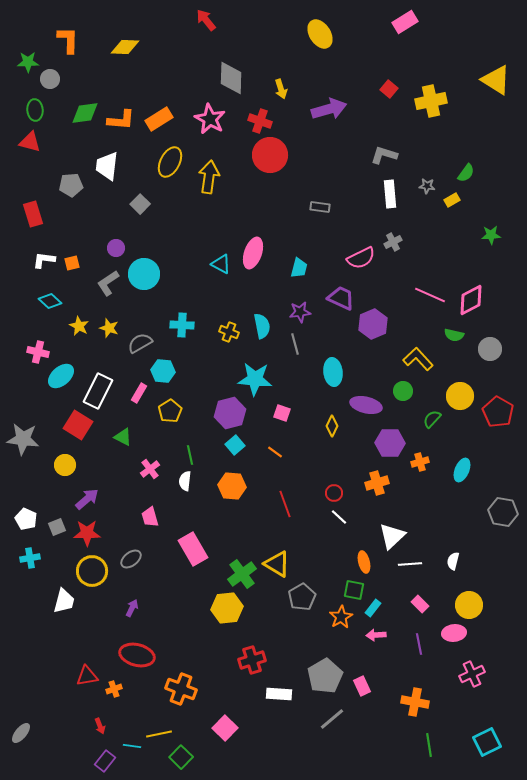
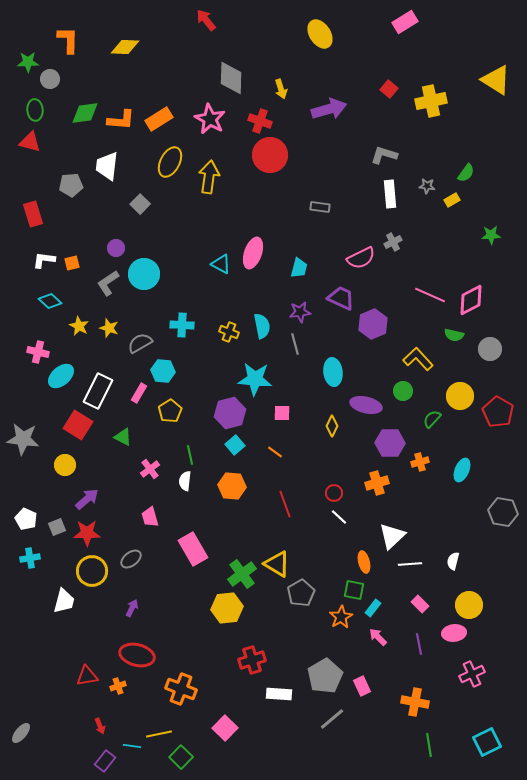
pink square at (282, 413): rotated 18 degrees counterclockwise
gray pentagon at (302, 597): moved 1 px left, 4 px up
pink arrow at (376, 635): moved 2 px right, 2 px down; rotated 48 degrees clockwise
orange cross at (114, 689): moved 4 px right, 3 px up
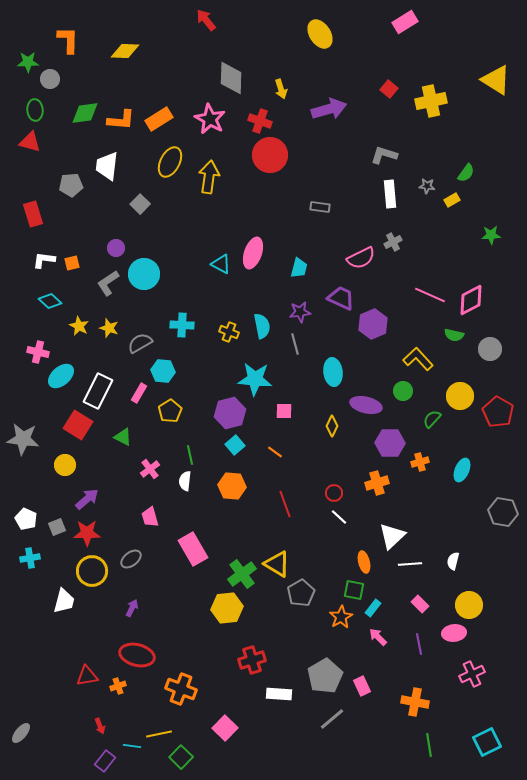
yellow diamond at (125, 47): moved 4 px down
pink square at (282, 413): moved 2 px right, 2 px up
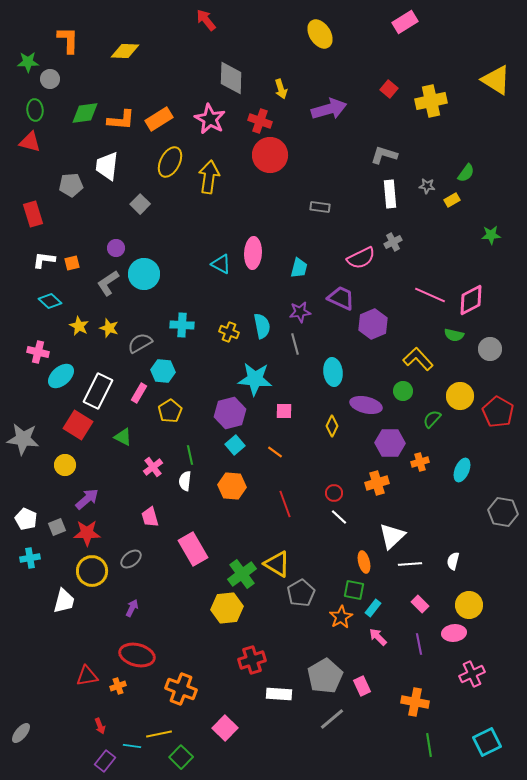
pink ellipse at (253, 253): rotated 16 degrees counterclockwise
pink cross at (150, 469): moved 3 px right, 2 px up
